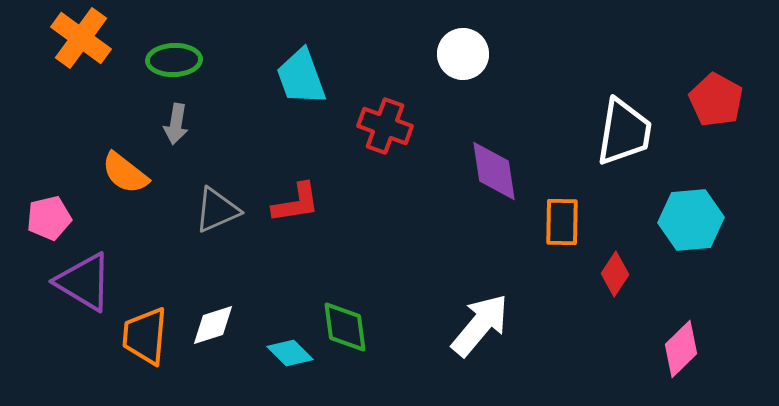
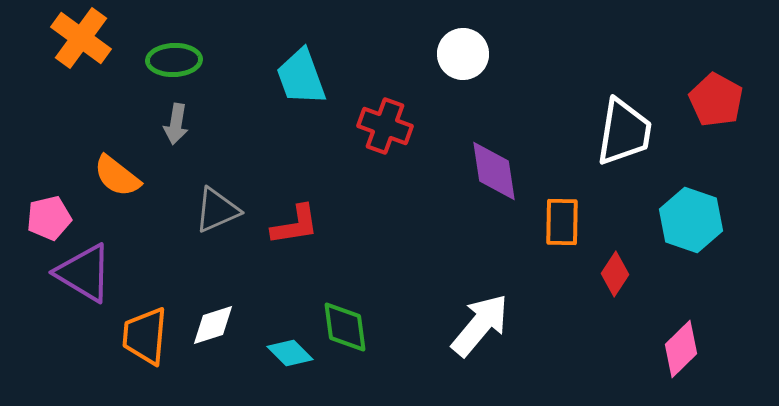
orange semicircle: moved 8 px left, 3 px down
red L-shape: moved 1 px left, 22 px down
cyan hexagon: rotated 24 degrees clockwise
purple triangle: moved 9 px up
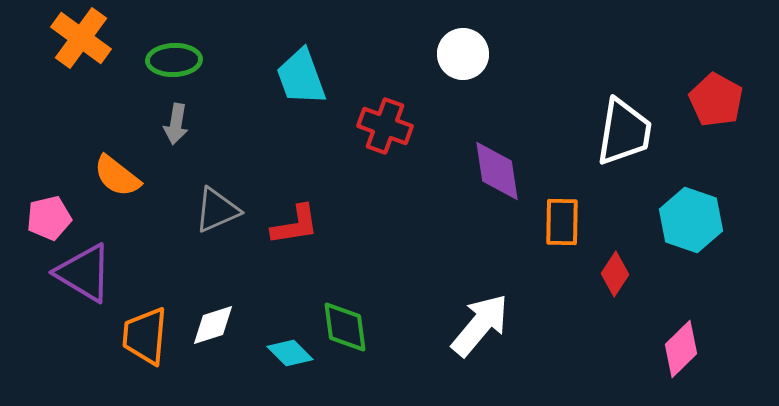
purple diamond: moved 3 px right
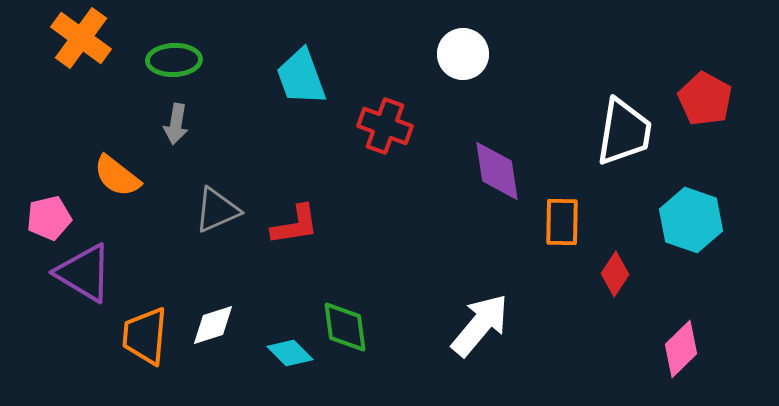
red pentagon: moved 11 px left, 1 px up
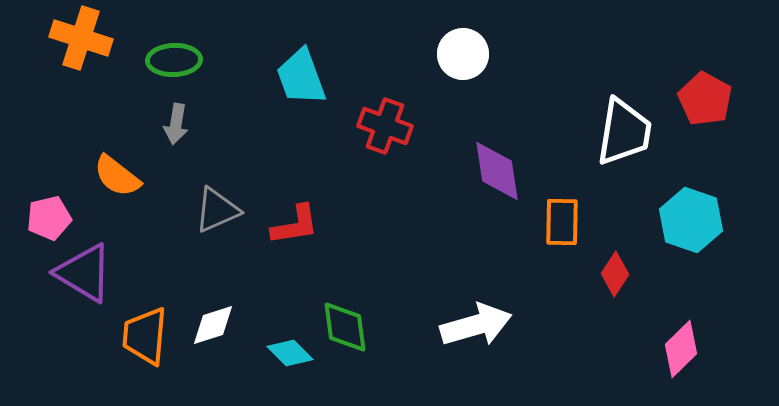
orange cross: rotated 18 degrees counterclockwise
white arrow: moved 4 px left; rotated 34 degrees clockwise
